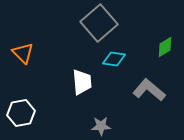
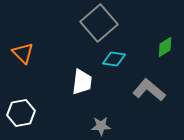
white trapezoid: rotated 12 degrees clockwise
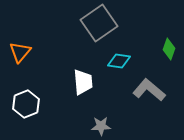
gray square: rotated 6 degrees clockwise
green diamond: moved 4 px right, 2 px down; rotated 40 degrees counterclockwise
orange triangle: moved 3 px left, 1 px up; rotated 25 degrees clockwise
cyan diamond: moved 5 px right, 2 px down
white trapezoid: moved 1 px right; rotated 12 degrees counterclockwise
white hexagon: moved 5 px right, 9 px up; rotated 12 degrees counterclockwise
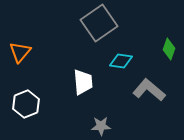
cyan diamond: moved 2 px right
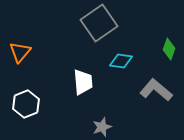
gray L-shape: moved 7 px right
gray star: moved 1 px right, 1 px down; rotated 18 degrees counterclockwise
